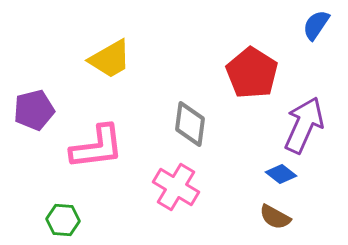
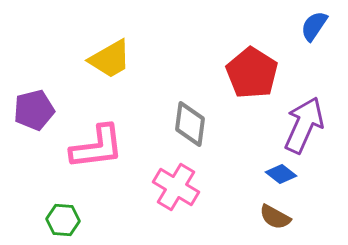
blue semicircle: moved 2 px left, 1 px down
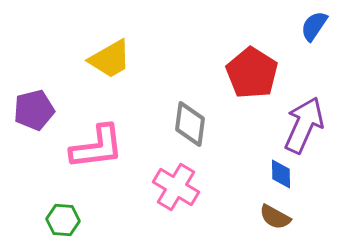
blue diamond: rotated 52 degrees clockwise
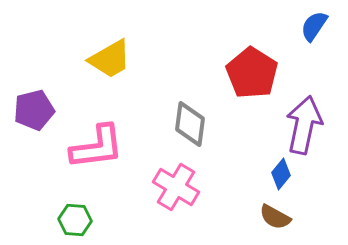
purple arrow: rotated 12 degrees counterclockwise
blue diamond: rotated 40 degrees clockwise
green hexagon: moved 12 px right
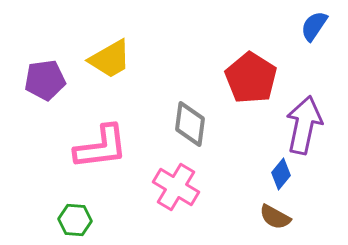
red pentagon: moved 1 px left, 5 px down
purple pentagon: moved 11 px right, 30 px up; rotated 6 degrees clockwise
pink L-shape: moved 4 px right
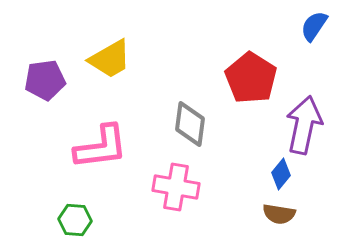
pink cross: rotated 21 degrees counterclockwise
brown semicircle: moved 4 px right, 3 px up; rotated 20 degrees counterclockwise
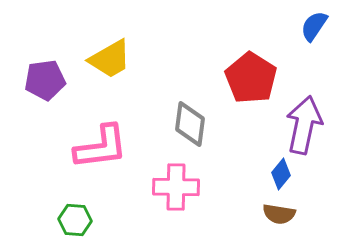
pink cross: rotated 9 degrees counterclockwise
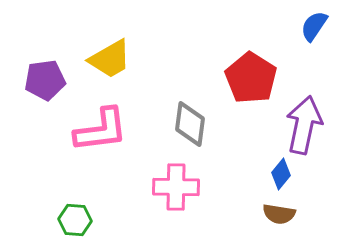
pink L-shape: moved 17 px up
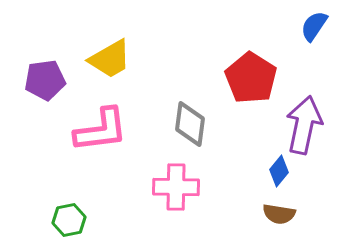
blue diamond: moved 2 px left, 3 px up
green hexagon: moved 6 px left; rotated 16 degrees counterclockwise
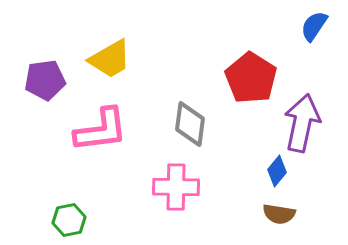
purple arrow: moved 2 px left, 2 px up
blue diamond: moved 2 px left
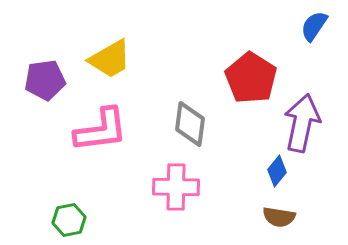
brown semicircle: moved 3 px down
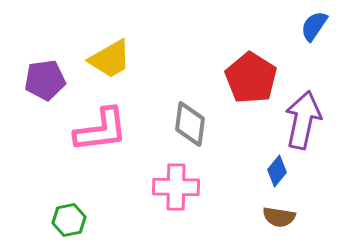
purple arrow: moved 1 px right, 3 px up
